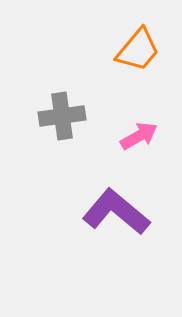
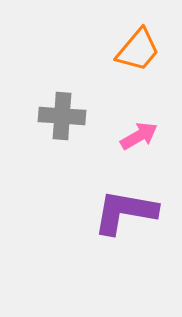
gray cross: rotated 12 degrees clockwise
purple L-shape: moved 9 px right; rotated 30 degrees counterclockwise
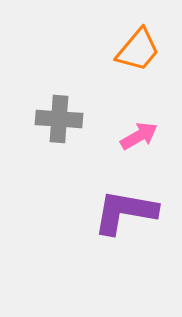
gray cross: moved 3 px left, 3 px down
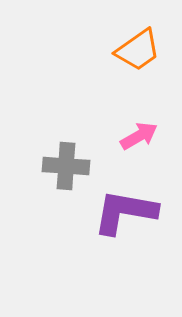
orange trapezoid: rotated 15 degrees clockwise
gray cross: moved 7 px right, 47 px down
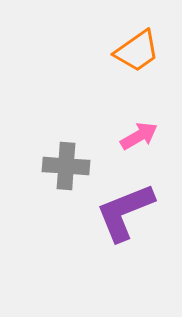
orange trapezoid: moved 1 px left, 1 px down
purple L-shape: rotated 32 degrees counterclockwise
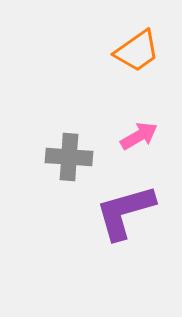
gray cross: moved 3 px right, 9 px up
purple L-shape: rotated 6 degrees clockwise
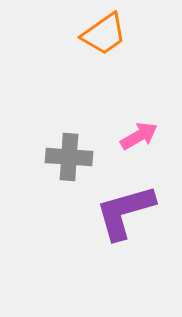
orange trapezoid: moved 33 px left, 17 px up
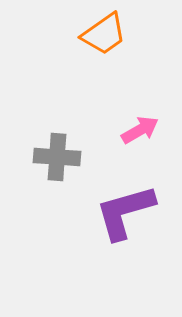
pink arrow: moved 1 px right, 6 px up
gray cross: moved 12 px left
